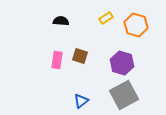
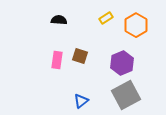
black semicircle: moved 2 px left, 1 px up
orange hexagon: rotated 15 degrees clockwise
purple hexagon: rotated 20 degrees clockwise
gray square: moved 2 px right
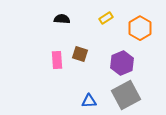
black semicircle: moved 3 px right, 1 px up
orange hexagon: moved 4 px right, 3 px down
brown square: moved 2 px up
pink rectangle: rotated 12 degrees counterclockwise
blue triangle: moved 8 px right; rotated 35 degrees clockwise
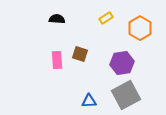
black semicircle: moved 5 px left
purple hexagon: rotated 15 degrees clockwise
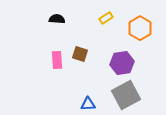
blue triangle: moved 1 px left, 3 px down
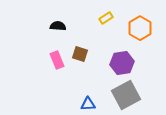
black semicircle: moved 1 px right, 7 px down
pink rectangle: rotated 18 degrees counterclockwise
